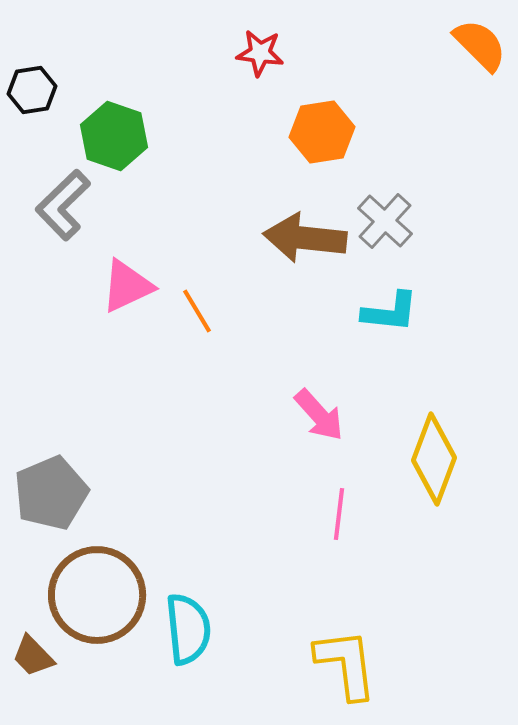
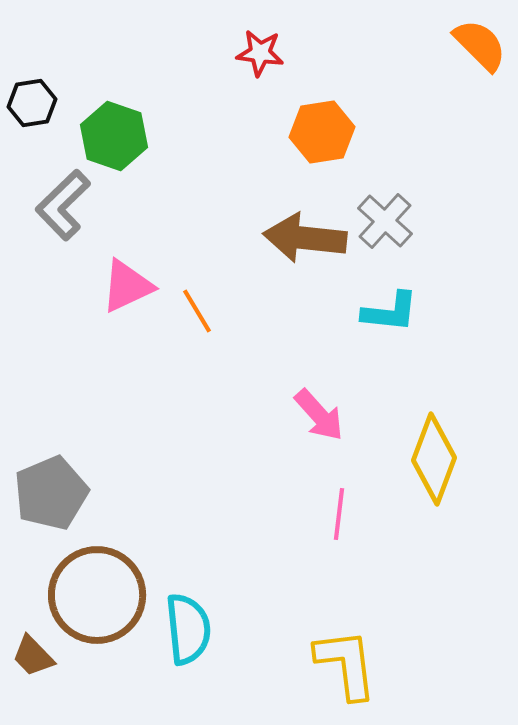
black hexagon: moved 13 px down
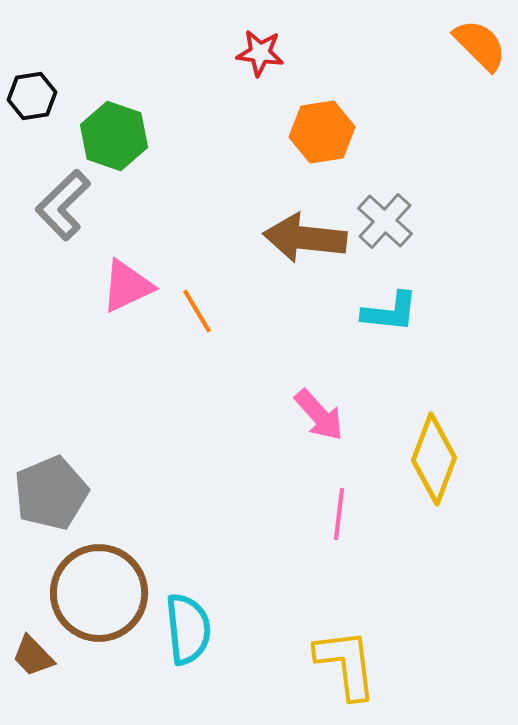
black hexagon: moved 7 px up
brown circle: moved 2 px right, 2 px up
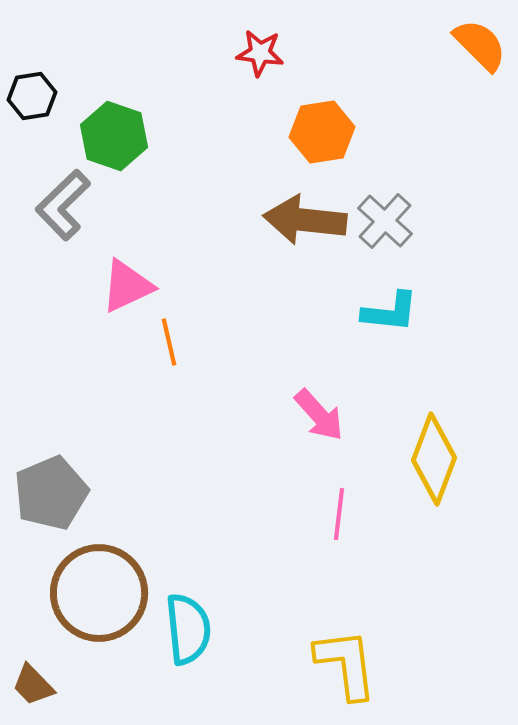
brown arrow: moved 18 px up
orange line: moved 28 px left, 31 px down; rotated 18 degrees clockwise
brown trapezoid: moved 29 px down
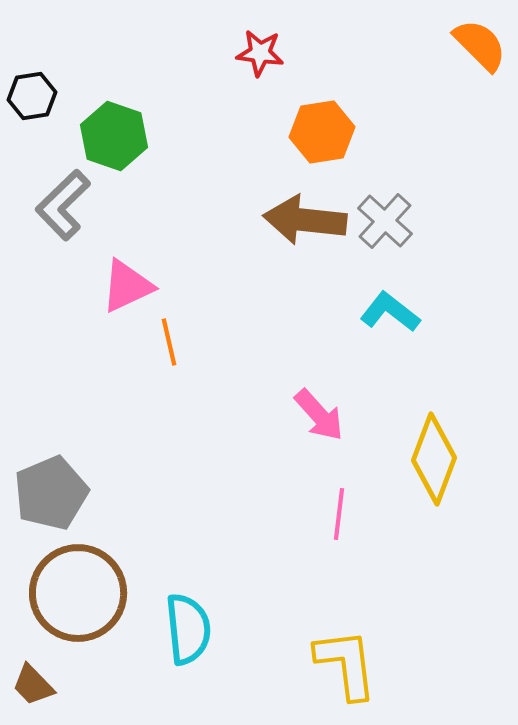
cyan L-shape: rotated 148 degrees counterclockwise
brown circle: moved 21 px left
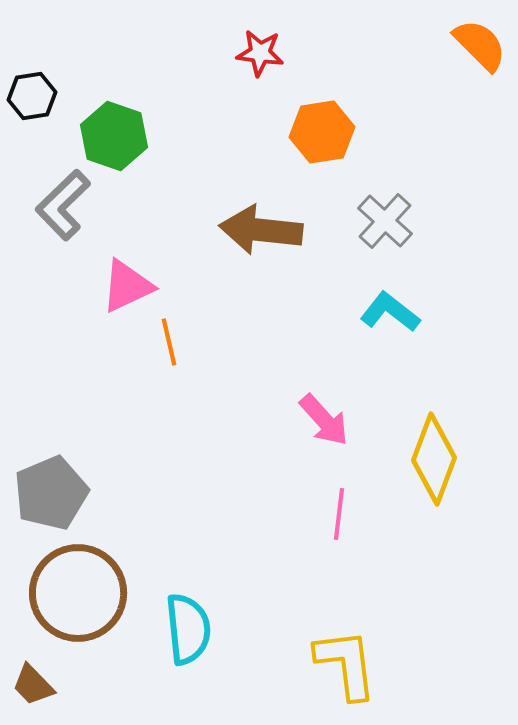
brown arrow: moved 44 px left, 10 px down
pink arrow: moved 5 px right, 5 px down
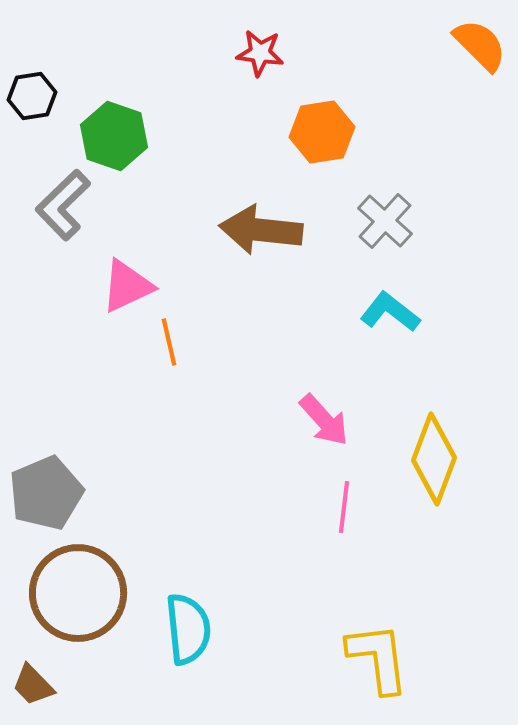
gray pentagon: moved 5 px left
pink line: moved 5 px right, 7 px up
yellow L-shape: moved 32 px right, 6 px up
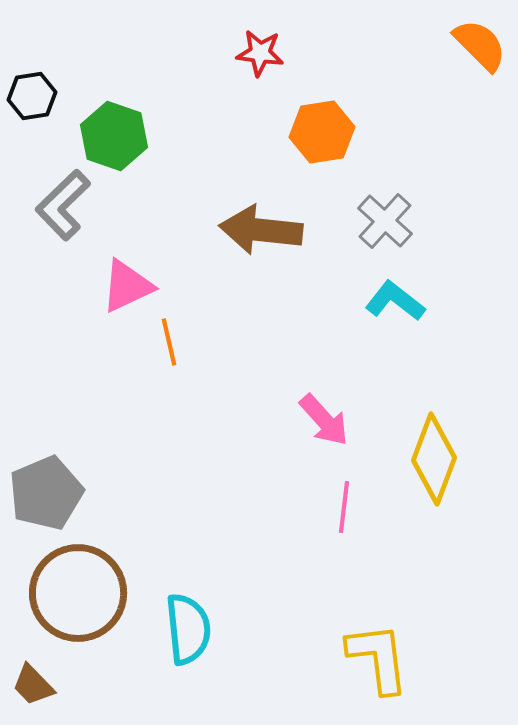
cyan L-shape: moved 5 px right, 11 px up
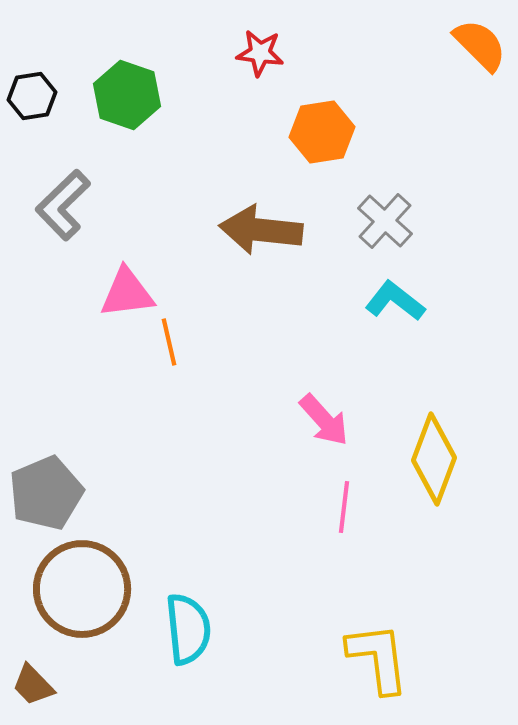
green hexagon: moved 13 px right, 41 px up
pink triangle: moved 7 px down; rotated 18 degrees clockwise
brown circle: moved 4 px right, 4 px up
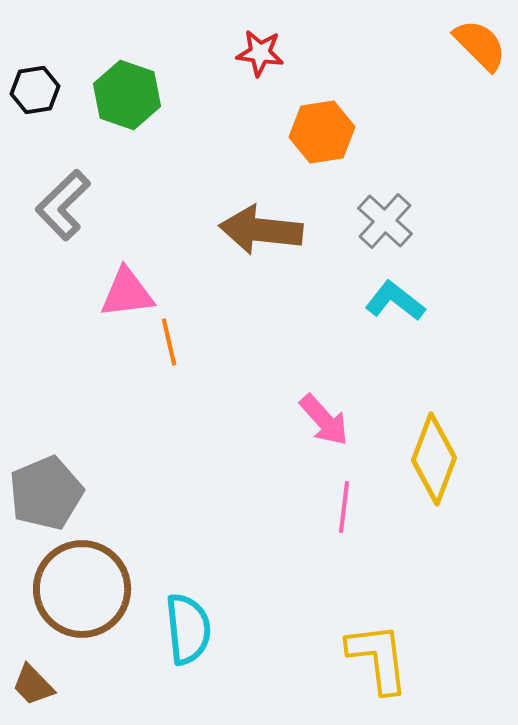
black hexagon: moved 3 px right, 6 px up
